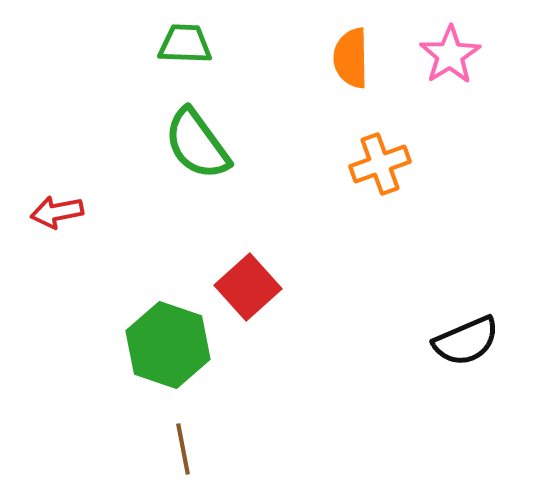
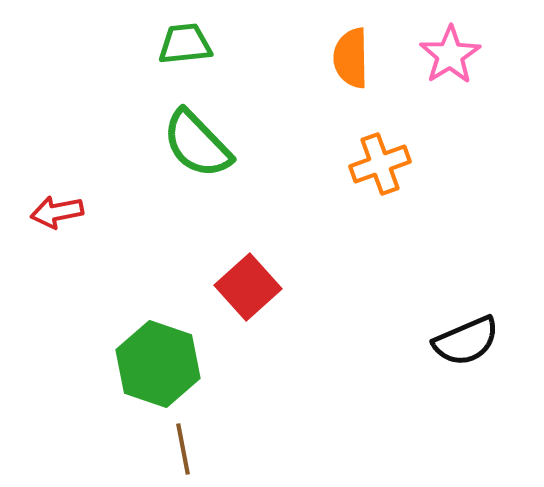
green trapezoid: rotated 8 degrees counterclockwise
green semicircle: rotated 8 degrees counterclockwise
green hexagon: moved 10 px left, 19 px down
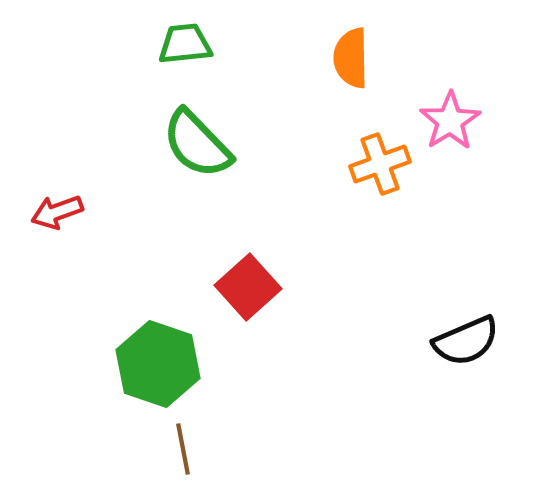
pink star: moved 66 px down
red arrow: rotated 9 degrees counterclockwise
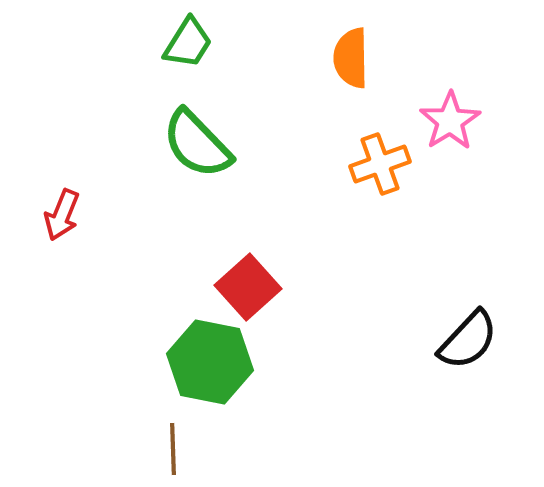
green trapezoid: moved 3 px right, 1 px up; rotated 128 degrees clockwise
red arrow: moved 5 px right, 3 px down; rotated 48 degrees counterclockwise
black semicircle: moved 2 px right, 1 px up; rotated 24 degrees counterclockwise
green hexagon: moved 52 px right, 2 px up; rotated 8 degrees counterclockwise
brown line: moved 10 px left; rotated 9 degrees clockwise
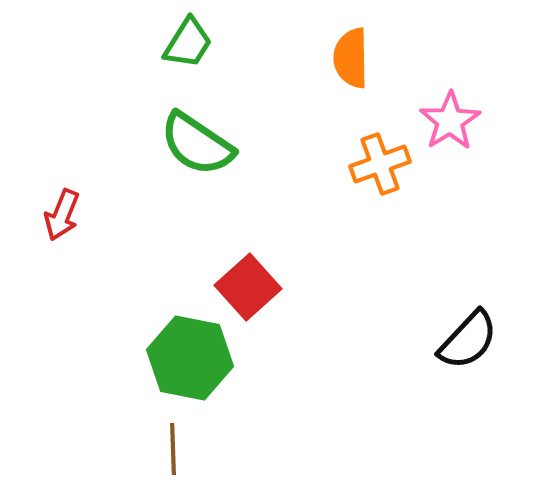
green semicircle: rotated 12 degrees counterclockwise
green hexagon: moved 20 px left, 4 px up
